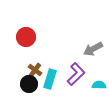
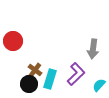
red circle: moved 13 px left, 4 px down
gray arrow: rotated 54 degrees counterclockwise
cyan semicircle: rotated 48 degrees counterclockwise
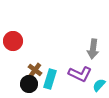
purple L-shape: moved 4 px right; rotated 70 degrees clockwise
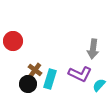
black circle: moved 1 px left
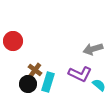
gray arrow: rotated 66 degrees clockwise
cyan rectangle: moved 2 px left, 3 px down
cyan semicircle: rotated 88 degrees clockwise
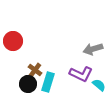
purple L-shape: moved 1 px right
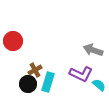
gray arrow: moved 1 px down; rotated 36 degrees clockwise
brown cross: rotated 24 degrees clockwise
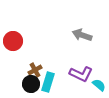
gray arrow: moved 11 px left, 15 px up
black circle: moved 3 px right
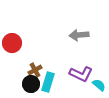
gray arrow: moved 3 px left; rotated 24 degrees counterclockwise
red circle: moved 1 px left, 2 px down
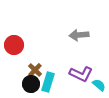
red circle: moved 2 px right, 2 px down
brown cross: rotated 16 degrees counterclockwise
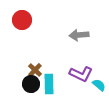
red circle: moved 8 px right, 25 px up
cyan rectangle: moved 1 px right, 2 px down; rotated 18 degrees counterclockwise
